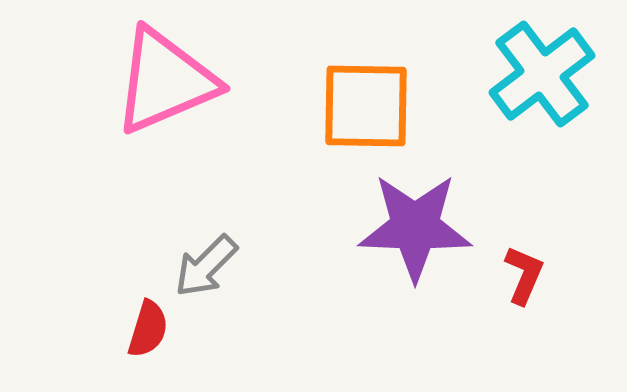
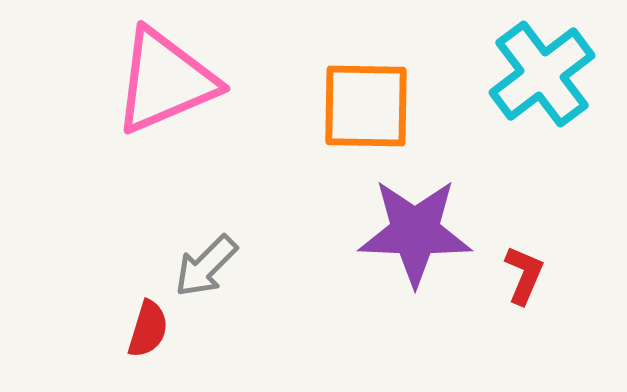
purple star: moved 5 px down
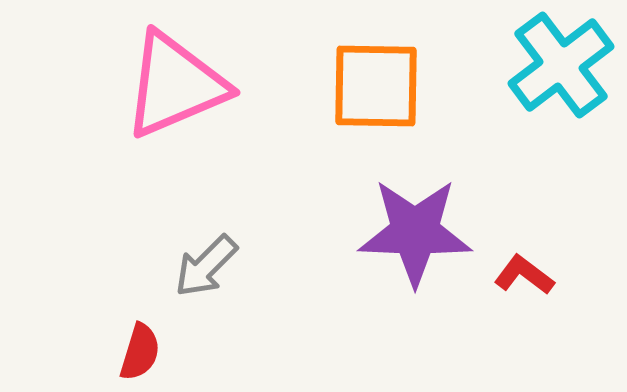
cyan cross: moved 19 px right, 9 px up
pink triangle: moved 10 px right, 4 px down
orange square: moved 10 px right, 20 px up
red L-shape: rotated 76 degrees counterclockwise
red semicircle: moved 8 px left, 23 px down
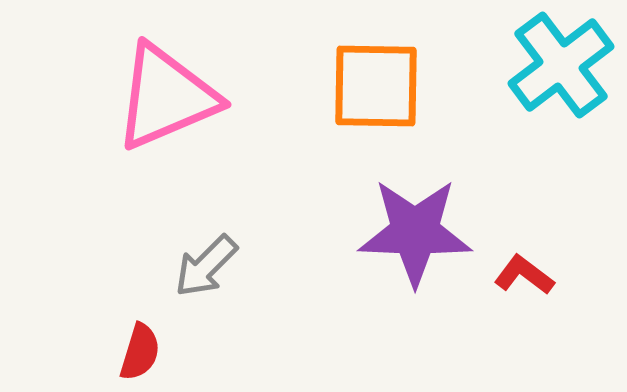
pink triangle: moved 9 px left, 12 px down
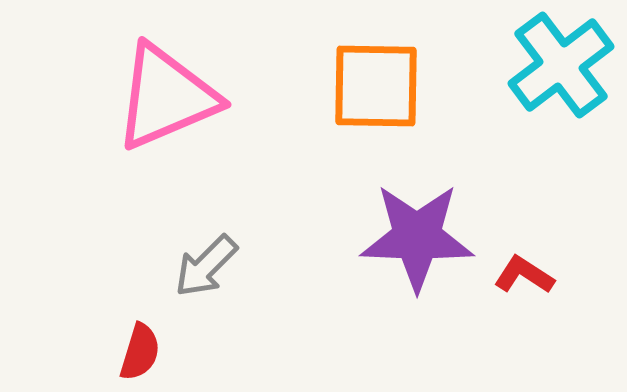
purple star: moved 2 px right, 5 px down
red L-shape: rotated 4 degrees counterclockwise
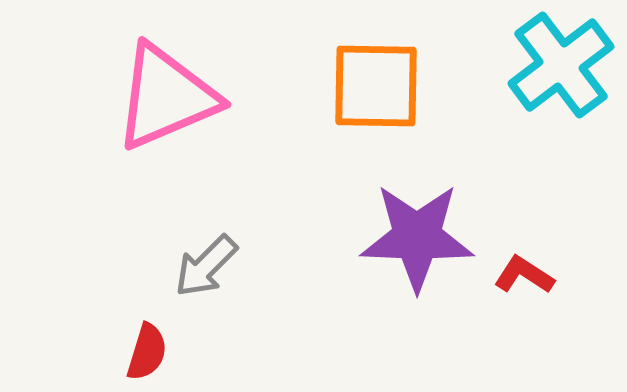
red semicircle: moved 7 px right
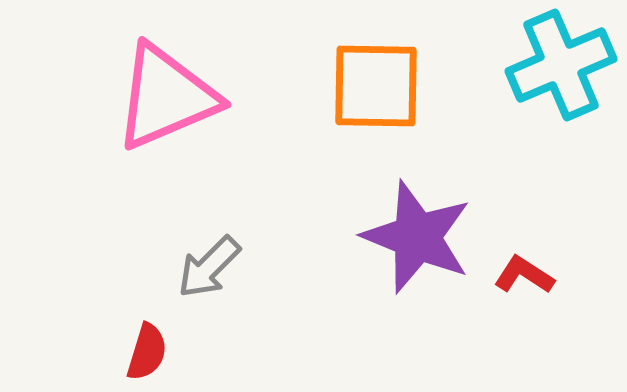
cyan cross: rotated 14 degrees clockwise
purple star: rotated 20 degrees clockwise
gray arrow: moved 3 px right, 1 px down
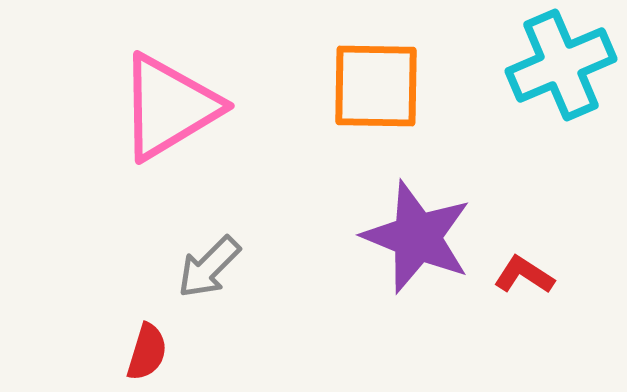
pink triangle: moved 3 px right, 10 px down; rotated 8 degrees counterclockwise
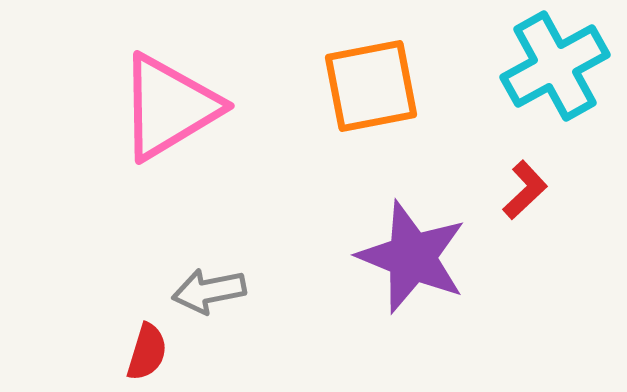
cyan cross: moved 6 px left, 1 px down; rotated 6 degrees counterclockwise
orange square: moved 5 px left; rotated 12 degrees counterclockwise
purple star: moved 5 px left, 20 px down
gray arrow: moved 24 px down; rotated 34 degrees clockwise
red L-shape: moved 1 px right, 85 px up; rotated 104 degrees clockwise
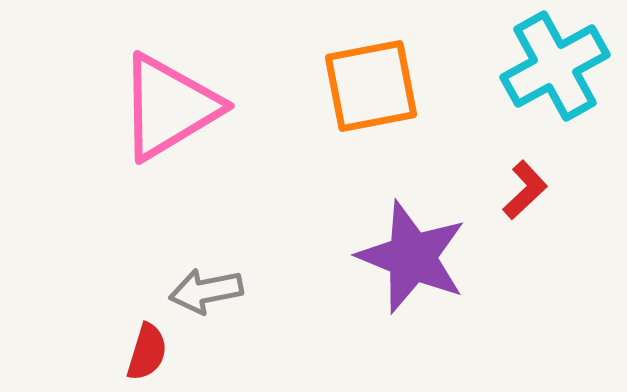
gray arrow: moved 3 px left
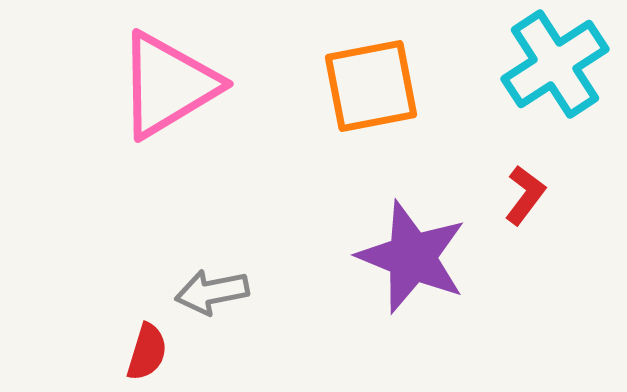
cyan cross: moved 2 px up; rotated 4 degrees counterclockwise
pink triangle: moved 1 px left, 22 px up
red L-shape: moved 5 px down; rotated 10 degrees counterclockwise
gray arrow: moved 6 px right, 1 px down
